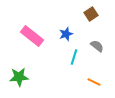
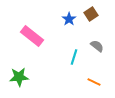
blue star: moved 3 px right, 15 px up; rotated 16 degrees counterclockwise
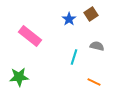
pink rectangle: moved 2 px left
gray semicircle: rotated 24 degrees counterclockwise
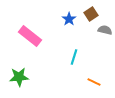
gray semicircle: moved 8 px right, 16 px up
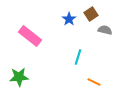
cyan line: moved 4 px right
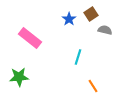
pink rectangle: moved 2 px down
orange line: moved 1 px left, 4 px down; rotated 32 degrees clockwise
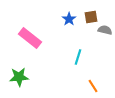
brown square: moved 3 px down; rotated 24 degrees clockwise
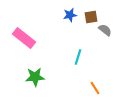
blue star: moved 1 px right, 4 px up; rotated 24 degrees clockwise
gray semicircle: rotated 24 degrees clockwise
pink rectangle: moved 6 px left
green star: moved 16 px right
orange line: moved 2 px right, 2 px down
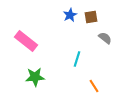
blue star: rotated 16 degrees counterclockwise
gray semicircle: moved 8 px down
pink rectangle: moved 2 px right, 3 px down
cyan line: moved 1 px left, 2 px down
orange line: moved 1 px left, 2 px up
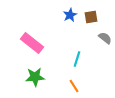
pink rectangle: moved 6 px right, 2 px down
orange line: moved 20 px left
